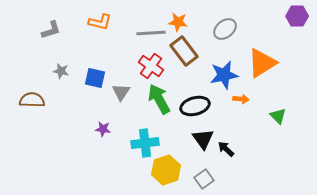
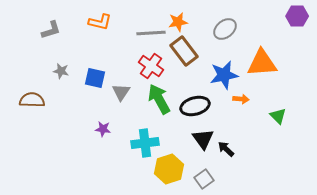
orange star: rotated 18 degrees counterclockwise
orange triangle: rotated 28 degrees clockwise
yellow hexagon: moved 3 px right, 1 px up
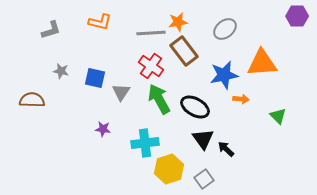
black ellipse: moved 1 px down; rotated 44 degrees clockwise
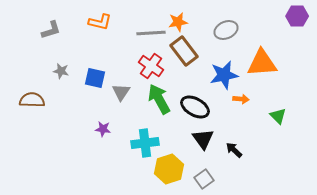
gray ellipse: moved 1 px right, 1 px down; rotated 15 degrees clockwise
black arrow: moved 8 px right, 1 px down
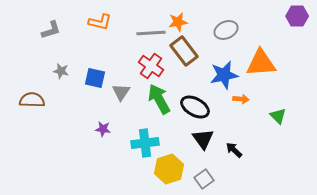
orange triangle: moved 1 px left
